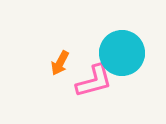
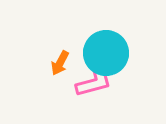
cyan circle: moved 16 px left
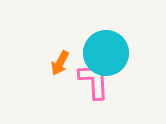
pink L-shape: rotated 78 degrees counterclockwise
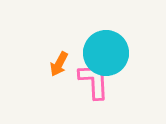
orange arrow: moved 1 px left, 1 px down
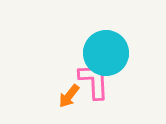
orange arrow: moved 10 px right, 32 px down; rotated 10 degrees clockwise
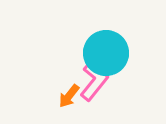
pink L-shape: rotated 42 degrees clockwise
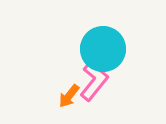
cyan circle: moved 3 px left, 4 px up
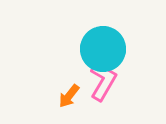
pink L-shape: moved 9 px right; rotated 9 degrees counterclockwise
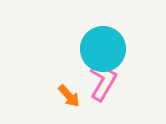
orange arrow: rotated 80 degrees counterclockwise
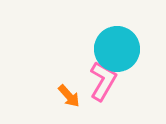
cyan circle: moved 14 px right
